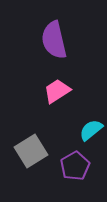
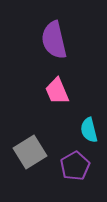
pink trapezoid: rotated 80 degrees counterclockwise
cyan semicircle: moved 2 px left; rotated 65 degrees counterclockwise
gray square: moved 1 px left, 1 px down
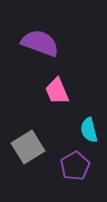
purple semicircle: moved 14 px left, 3 px down; rotated 123 degrees clockwise
gray square: moved 2 px left, 5 px up
